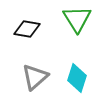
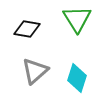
gray triangle: moved 6 px up
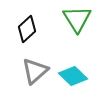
black diamond: rotated 52 degrees counterclockwise
cyan diamond: moved 4 px left, 2 px up; rotated 64 degrees counterclockwise
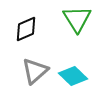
black diamond: moved 1 px left; rotated 20 degrees clockwise
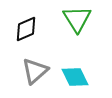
cyan diamond: moved 2 px right, 1 px down; rotated 20 degrees clockwise
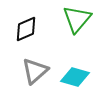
green triangle: rotated 12 degrees clockwise
cyan diamond: rotated 48 degrees counterclockwise
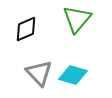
gray triangle: moved 4 px right, 2 px down; rotated 32 degrees counterclockwise
cyan diamond: moved 2 px left, 2 px up
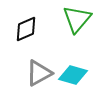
gray triangle: rotated 44 degrees clockwise
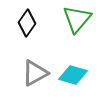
black diamond: moved 1 px right, 6 px up; rotated 32 degrees counterclockwise
gray triangle: moved 4 px left
